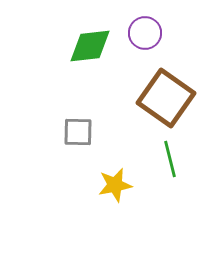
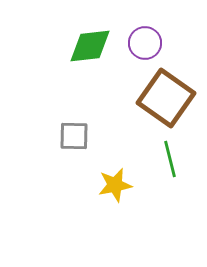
purple circle: moved 10 px down
gray square: moved 4 px left, 4 px down
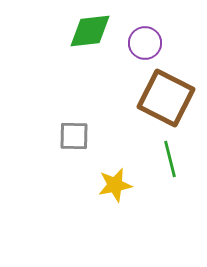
green diamond: moved 15 px up
brown square: rotated 8 degrees counterclockwise
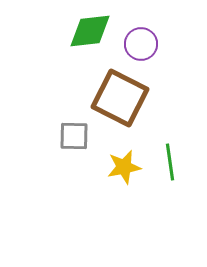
purple circle: moved 4 px left, 1 px down
brown square: moved 46 px left
green line: moved 3 px down; rotated 6 degrees clockwise
yellow star: moved 9 px right, 18 px up
